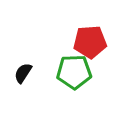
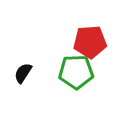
green pentagon: moved 2 px right
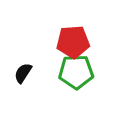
red pentagon: moved 17 px left
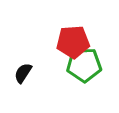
green pentagon: moved 8 px right, 7 px up
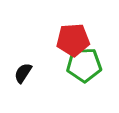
red pentagon: moved 2 px up
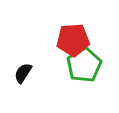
green pentagon: rotated 28 degrees counterclockwise
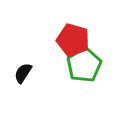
red pentagon: rotated 20 degrees clockwise
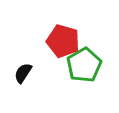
red pentagon: moved 10 px left, 1 px down
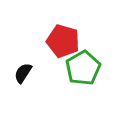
green pentagon: moved 1 px left, 3 px down
